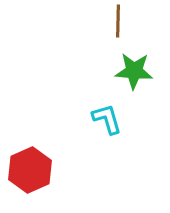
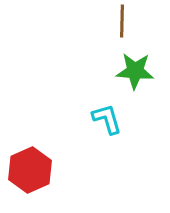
brown line: moved 4 px right
green star: moved 1 px right
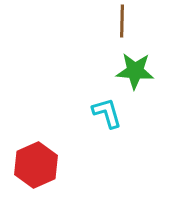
cyan L-shape: moved 6 px up
red hexagon: moved 6 px right, 5 px up
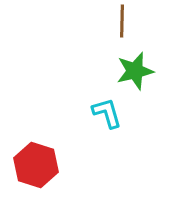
green star: rotated 18 degrees counterclockwise
red hexagon: rotated 18 degrees counterclockwise
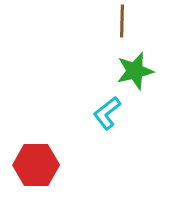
cyan L-shape: rotated 112 degrees counterclockwise
red hexagon: rotated 18 degrees counterclockwise
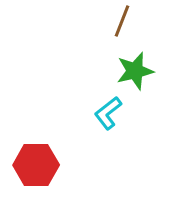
brown line: rotated 20 degrees clockwise
cyan L-shape: moved 1 px right
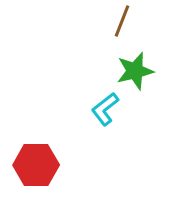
cyan L-shape: moved 3 px left, 4 px up
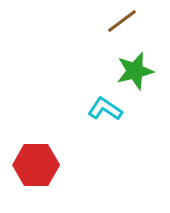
brown line: rotated 32 degrees clockwise
cyan L-shape: rotated 72 degrees clockwise
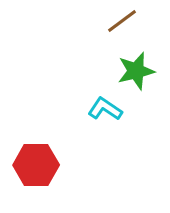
green star: moved 1 px right
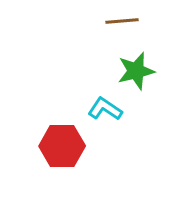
brown line: rotated 32 degrees clockwise
red hexagon: moved 26 px right, 19 px up
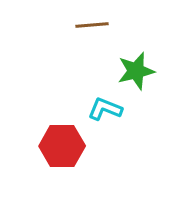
brown line: moved 30 px left, 4 px down
cyan L-shape: rotated 12 degrees counterclockwise
